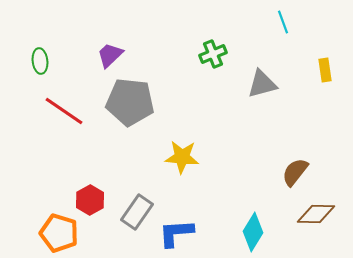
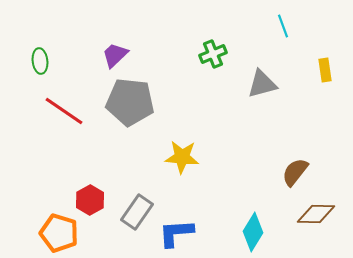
cyan line: moved 4 px down
purple trapezoid: moved 5 px right
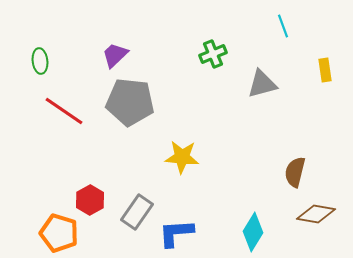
brown semicircle: rotated 24 degrees counterclockwise
brown diamond: rotated 9 degrees clockwise
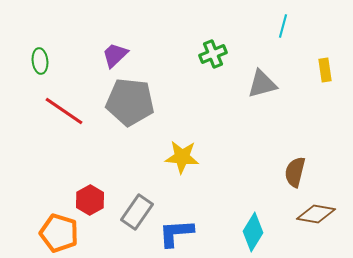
cyan line: rotated 35 degrees clockwise
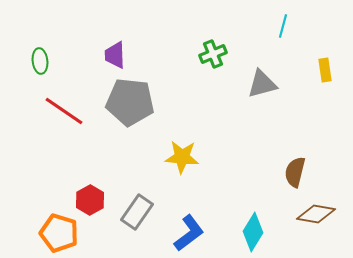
purple trapezoid: rotated 48 degrees counterclockwise
blue L-shape: moved 13 px right; rotated 147 degrees clockwise
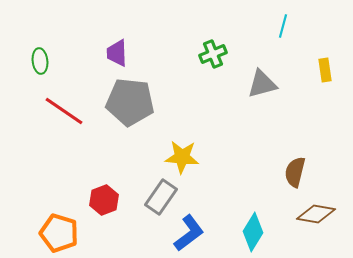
purple trapezoid: moved 2 px right, 2 px up
red hexagon: moved 14 px right; rotated 8 degrees clockwise
gray rectangle: moved 24 px right, 15 px up
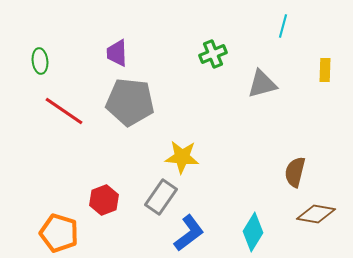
yellow rectangle: rotated 10 degrees clockwise
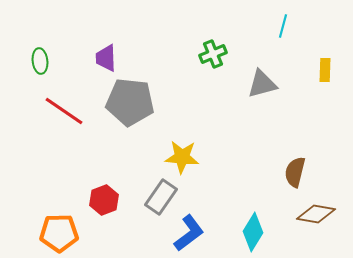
purple trapezoid: moved 11 px left, 5 px down
orange pentagon: rotated 18 degrees counterclockwise
